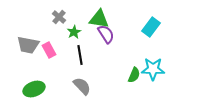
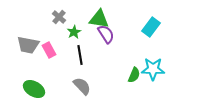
green ellipse: rotated 50 degrees clockwise
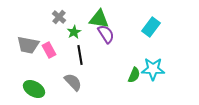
gray semicircle: moved 9 px left, 4 px up
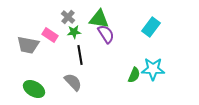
gray cross: moved 9 px right
green star: rotated 24 degrees clockwise
pink rectangle: moved 1 px right, 15 px up; rotated 28 degrees counterclockwise
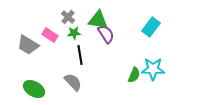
green triangle: moved 1 px left, 1 px down
green star: moved 1 px down
gray trapezoid: rotated 20 degrees clockwise
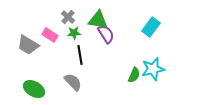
cyan star: rotated 15 degrees counterclockwise
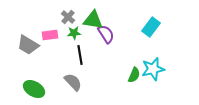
green triangle: moved 5 px left
pink rectangle: rotated 42 degrees counterclockwise
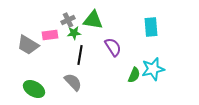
gray cross: moved 3 px down; rotated 24 degrees clockwise
cyan rectangle: rotated 42 degrees counterclockwise
purple semicircle: moved 7 px right, 13 px down
black line: rotated 18 degrees clockwise
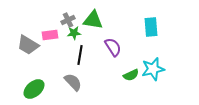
green semicircle: moved 3 px left; rotated 42 degrees clockwise
green ellipse: rotated 70 degrees counterclockwise
